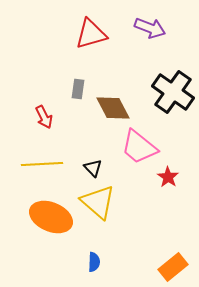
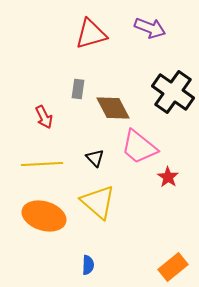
black triangle: moved 2 px right, 10 px up
orange ellipse: moved 7 px left, 1 px up; rotated 6 degrees counterclockwise
blue semicircle: moved 6 px left, 3 px down
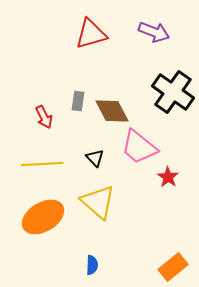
purple arrow: moved 4 px right, 4 px down
gray rectangle: moved 12 px down
brown diamond: moved 1 px left, 3 px down
orange ellipse: moved 1 px left, 1 px down; rotated 48 degrees counterclockwise
blue semicircle: moved 4 px right
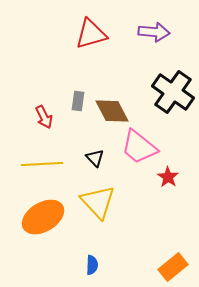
purple arrow: rotated 16 degrees counterclockwise
yellow triangle: rotated 6 degrees clockwise
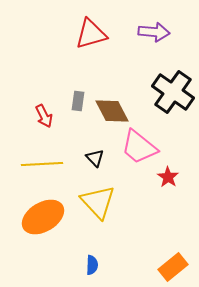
red arrow: moved 1 px up
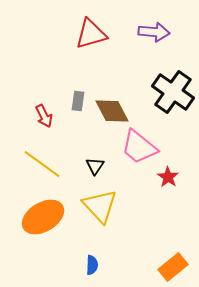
black triangle: moved 8 px down; rotated 18 degrees clockwise
yellow line: rotated 39 degrees clockwise
yellow triangle: moved 2 px right, 4 px down
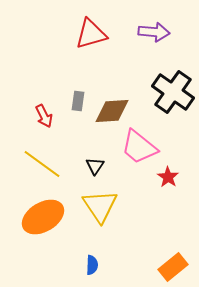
brown diamond: rotated 66 degrees counterclockwise
yellow triangle: rotated 9 degrees clockwise
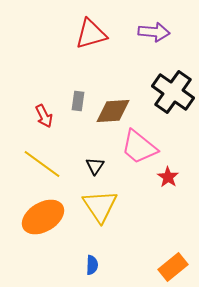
brown diamond: moved 1 px right
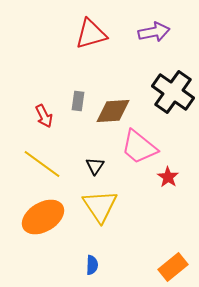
purple arrow: rotated 16 degrees counterclockwise
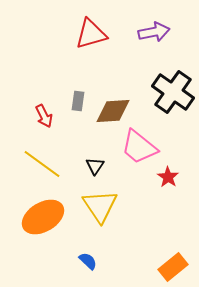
blue semicircle: moved 4 px left, 4 px up; rotated 48 degrees counterclockwise
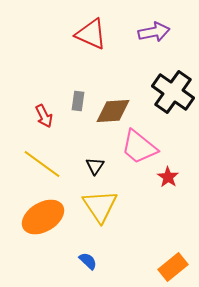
red triangle: rotated 40 degrees clockwise
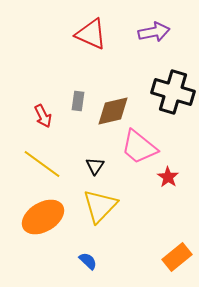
black cross: rotated 18 degrees counterclockwise
brown diamond: rotated 9 degrees counterclockwise
red arrow: moved 1 px left
yellow triangle: rotated 18 degrees clockwise
orange rectangle: moved 4 px right, 10 px up
